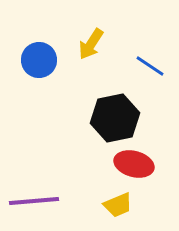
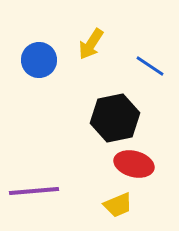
purple line: moved 10 px up
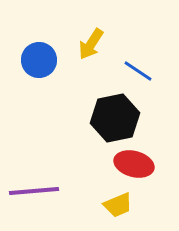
blue line: moved 12 px left, 5 px down
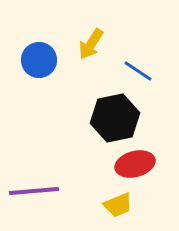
red ellipse: moved 1 px right; rotated 30 degrees counterclockwise
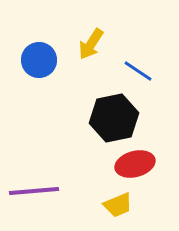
black hexagon: moved 1 px left
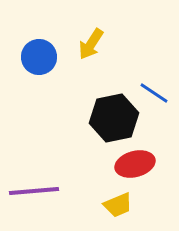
blue circle: moved 3 px up
blue line: moved 16 px right, 22 px down
